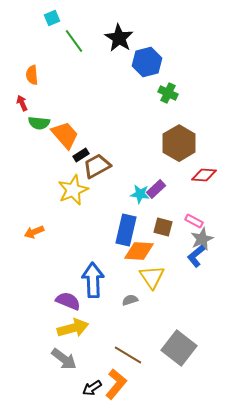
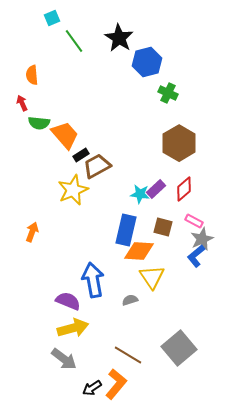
red diamond: moved 20 px left, 14 px down; rotated 45 degrees counterclockwise
orange arrow: moved 2 px left; rotated 132 degrees clockwise
blue arrow: rotated 8 degrees counterclockwise
gray square: rotated 12 degrees clockwise
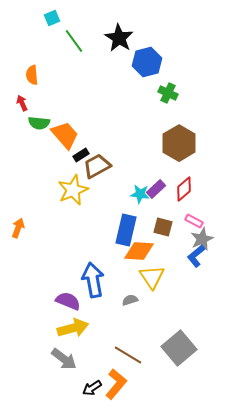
orange arrow: moved 14 px left, 4 px up
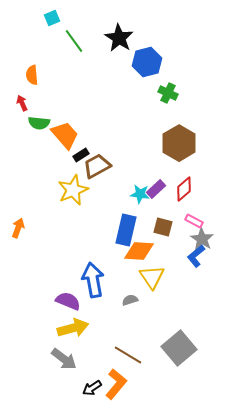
gray star: rotated 15 degrees counterclockwise
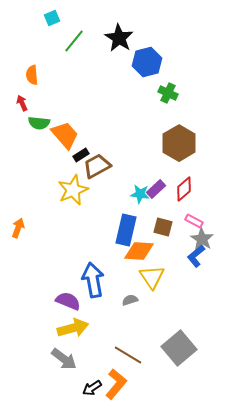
green line: rotated 75 degrees clockwise
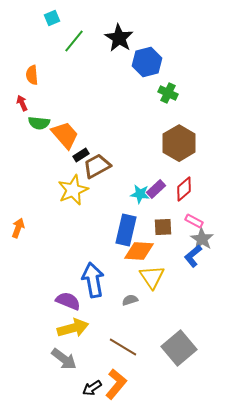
brown square: rotated 18 degrees counterclockwise
blue L-shape: moved 3 px left
brown line: moved 5 px left, 8 px up
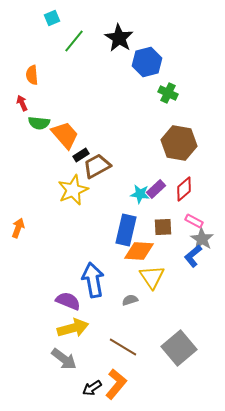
brown hexagon: rotated 20 degrees counterclockwise
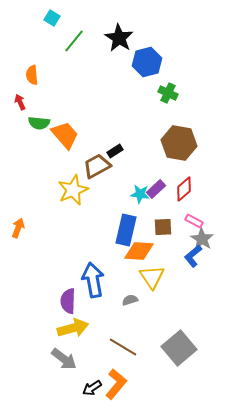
cyan square: rotated 35 degrees counterclockwise
red arrow: moved 2 px left, 1 px up
black rectangle: moved 34 px right, 4 px up
purple semicircle: rotated 110 degrees counterclockwise
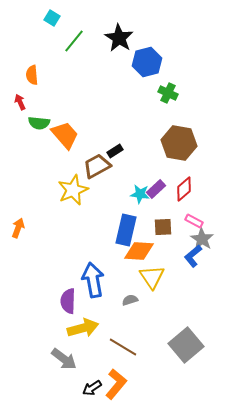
yellow arrow: moved 10 px right
gray square: moved 7 px right, 3 px up
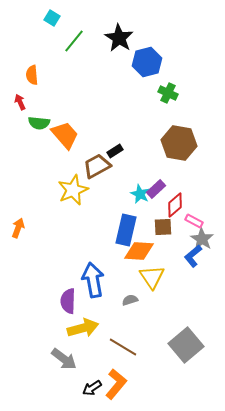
red diamond: moved 9 px left, 16 px down
cyan star: rotated 18 degrees clockwise
